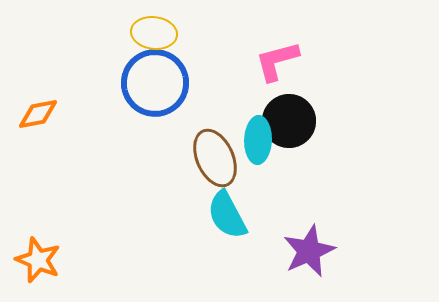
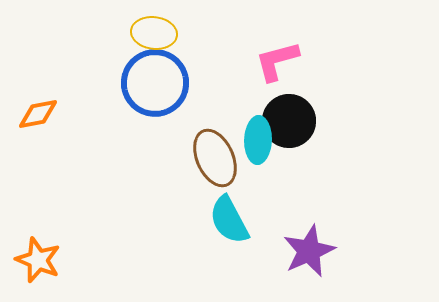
cyan semicircle: moved 2 px right, 5 px down
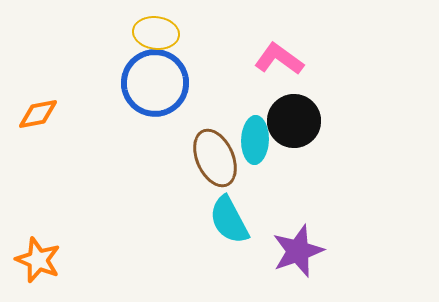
yellow ellipse: moved 2 px right
pink L-shape: moved 2 px right, 2 px up; rotated 51 degrees clockwise
black circle: moved 5 px right
cyan ellipse: moved 3 px left
purple star: moved 11 px left; rotated 4 degrees clockwise
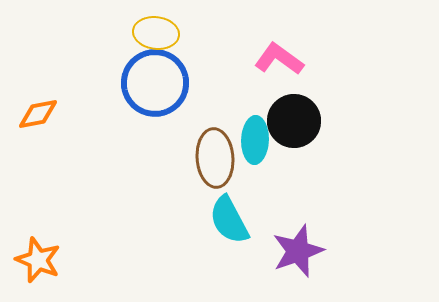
brown ellipse: rotated 20 degrees clockwise
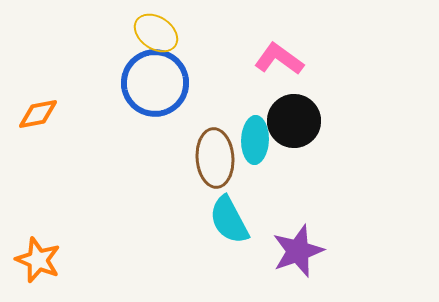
yellow ellipse: rotated 27 degrees clockwise
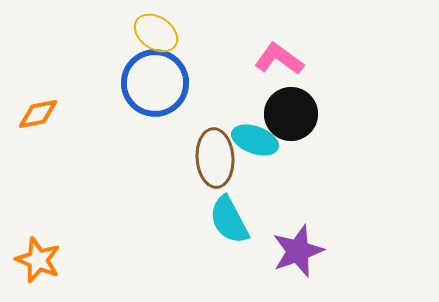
black circle: moved 3 px left, 7 px up
cyan ellipse: rotated 72 degrees counterclockwise
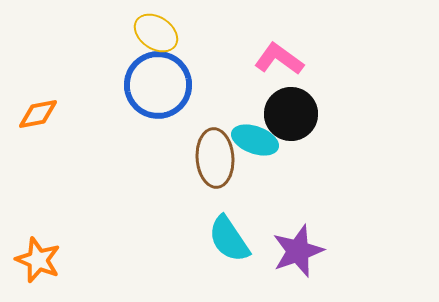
blue circle: moved 3 px right, 2 px down
cyan semicircle: moved 19 px down; rotated 6 degrees counterclockwise
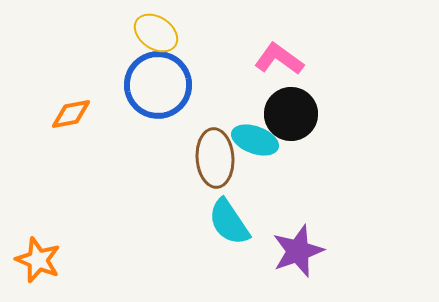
orange diamond: moved 33 px right
cyan semicircle: moved 17 px up
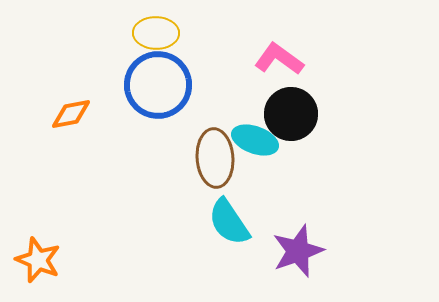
yellow ellipse: rotated 33 degrees counterclockwise
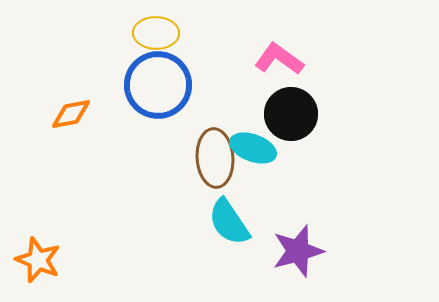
cyan ellipse: moved 2 px left, 8 px down
purple star: rotated 4 degrees clockwise
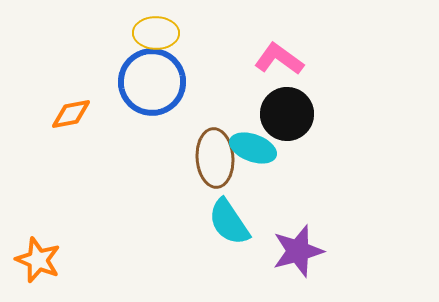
blue circle: moved 6 px left, 3 px up
black circle: moved 4 px left
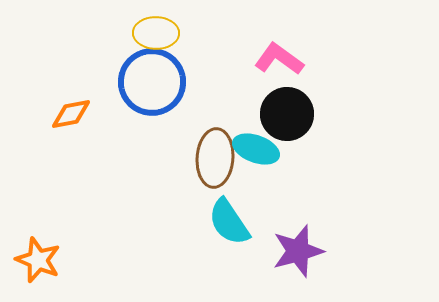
cyan ellipse: moved 3 px right, 1 px down
brown ellipse: rotated 8 degrees clockwise
